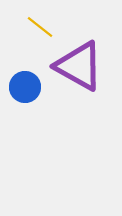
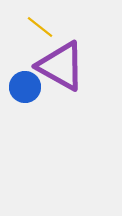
purple triangle: moved 18 px left
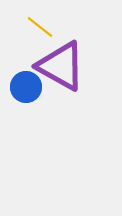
blue circle: moved 1 px right
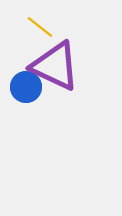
purple triangle: moved 6 px left; rotated 4 degrees counterclockwise
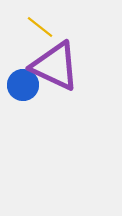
blue circle: moved 3 px left, 2 px up
